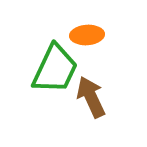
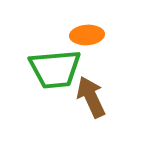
green trapezoid: rotated 60 degrees clockwise
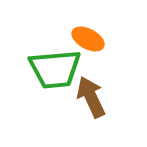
orange ellipse: moved 1 px right, 4 px down; rotated 32 degrees clockwise
